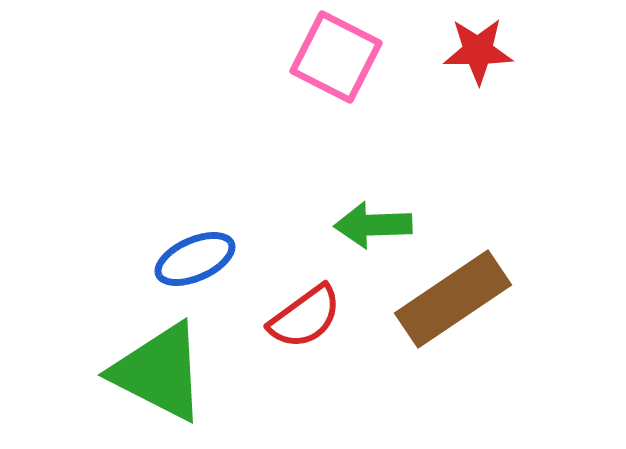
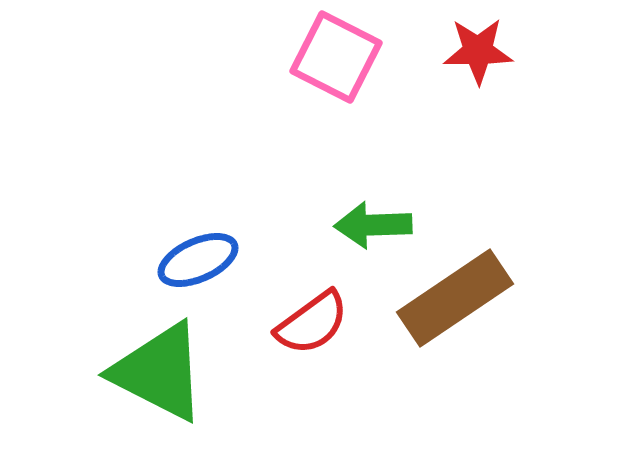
blue ellipse: moved 3 px right, 1 px down
brown rectangle: moved 2 px right, 1 px up
red semicircle: moved 7 px right, 6 px down
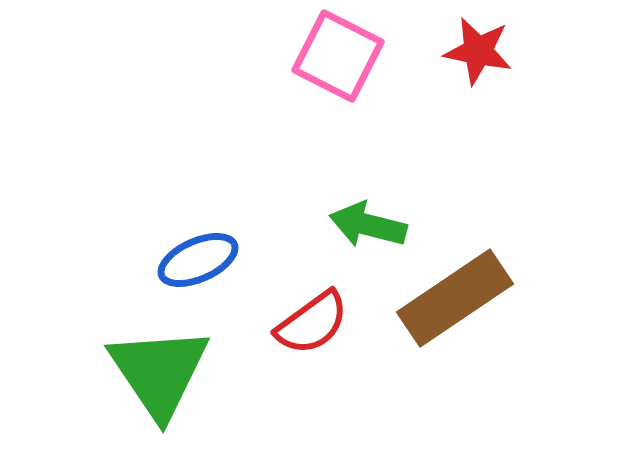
red star: rotated 12 degrees clockwise
pink square: moved 2 px right, 1 px up
green arrow: moved 5 px left; rotated 16 degrees clockwise
green triangle: rotated 29 degrees clockwise
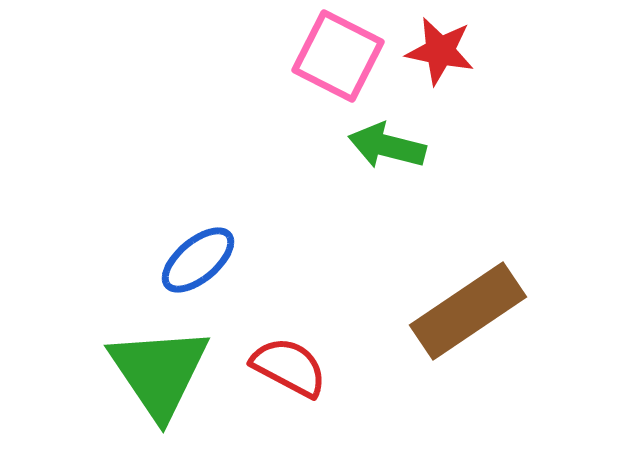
red star: moved 38 px left
green arrow: moved 19 px right, 79 px up
blue ellipse: rotated 16 degrees counterclockwise
brown rectangle: moved 13 px right, 13 px down
red semicircle: moved 23 px left, 44 px down; rotated 116 degrees counterclockwise
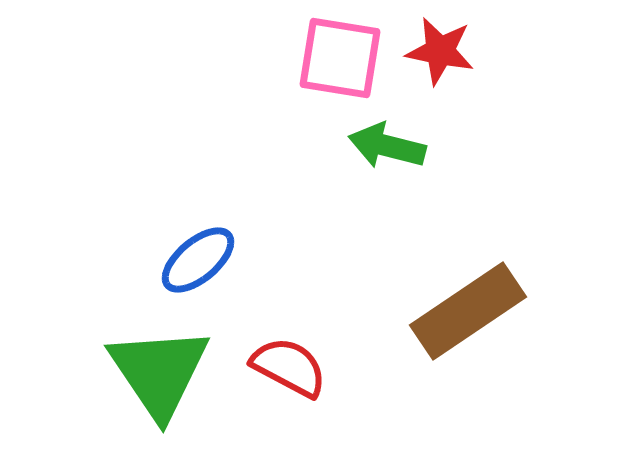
pink square: moved 2 px right, 2 px down; rotated 18 degrees counterclockwise
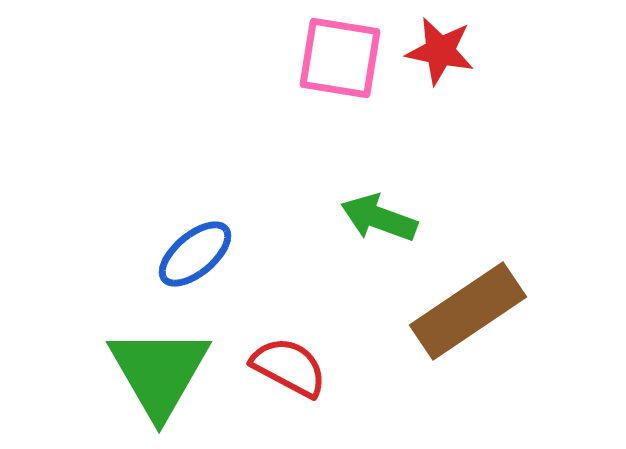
green arrow: moved 8 px left, 72 px down; rotated 6 degrees clockwise
blue ellipse: moved 3 px left, 6 px up
green triangle: rotated 4 degrees clockwise
